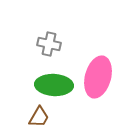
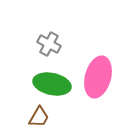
gray cross: rotated 15 degrees clockwise
green ellipse: moved 2 px left, 1 px up; rotated 9 degrees clockwise
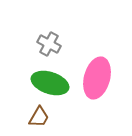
pink ellipse: moved 1 px left, 1 px down
green ellipse: moved 2 px left, 1 px up; rotated 6 degrees clockwise
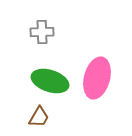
gray cross: moved 7 px left, 12 px up; rotated 30 degrees counterclockwise
green ellipse: moved 2 px up
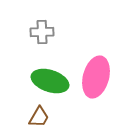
pink ellipse: moved 1 px left, 1 px up
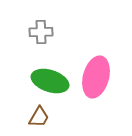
gray cross: moved 1 px left
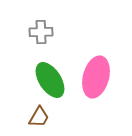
green ellipse: moved 1 px up; rotated 39 degrees clockwise
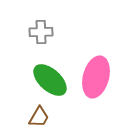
green ellipse: rotated 15 degrees counterclockwise
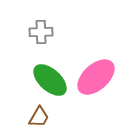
pink ellipse: rotated 33 degrees clockwise
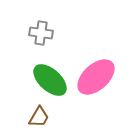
gray cross: moved 1 px down; rotated 10 degrees clockwise
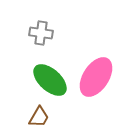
pink ellipse: rotated 15 degrees counterclockwise
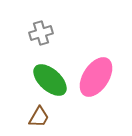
gray cross: rotated 25 degrees counterclockwise
